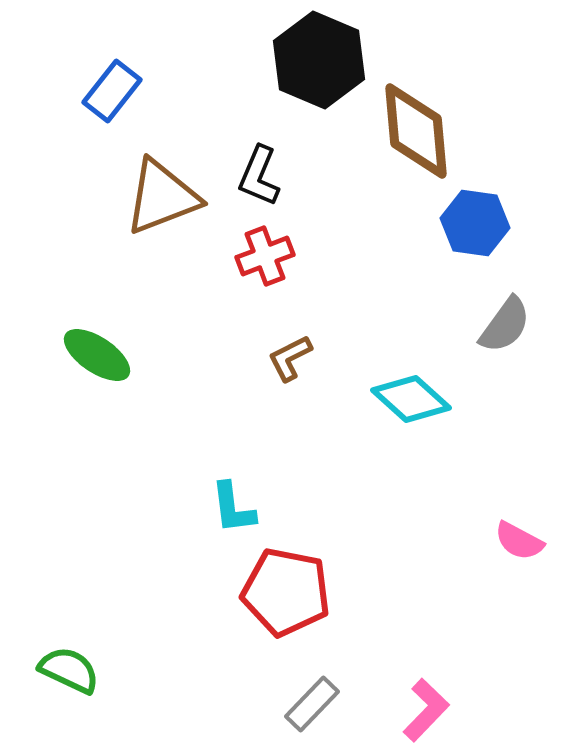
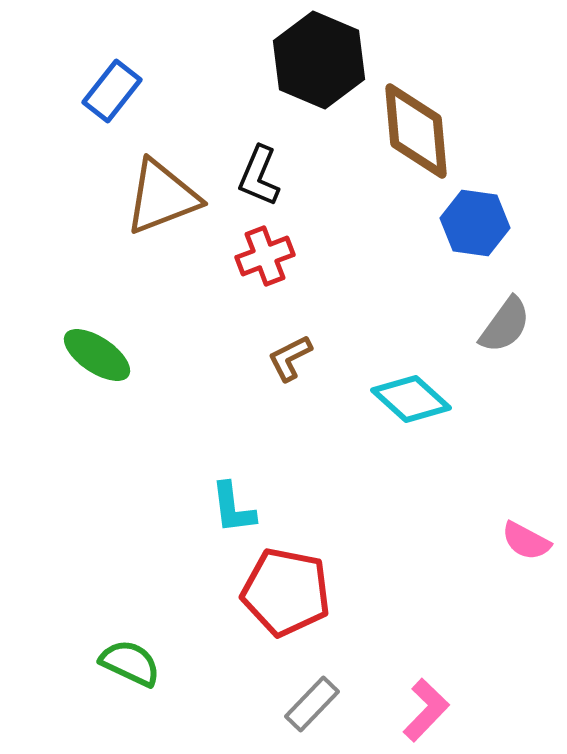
pink semicircle: moved 7 px right
green semicircle: moved 61 px right, 7 px up
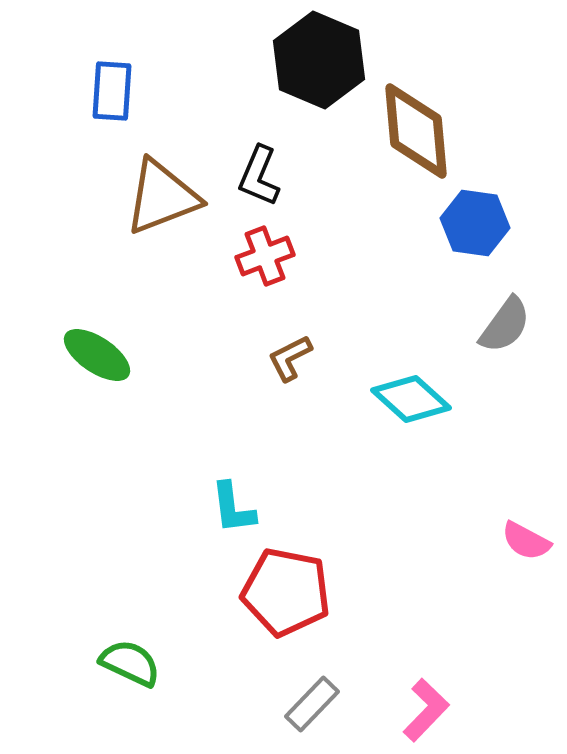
blue rectangle: rotated 34 degrees counterclockwise
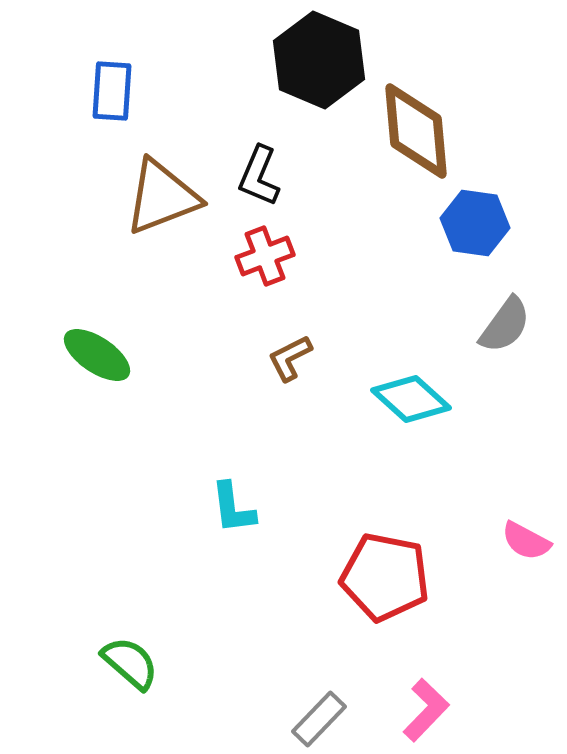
red pentagon: moved 99 px right, 15 px up
green semicircle: rotated 16 degrees clockwise
gray rectangle: moved 7 px right, 15 px down
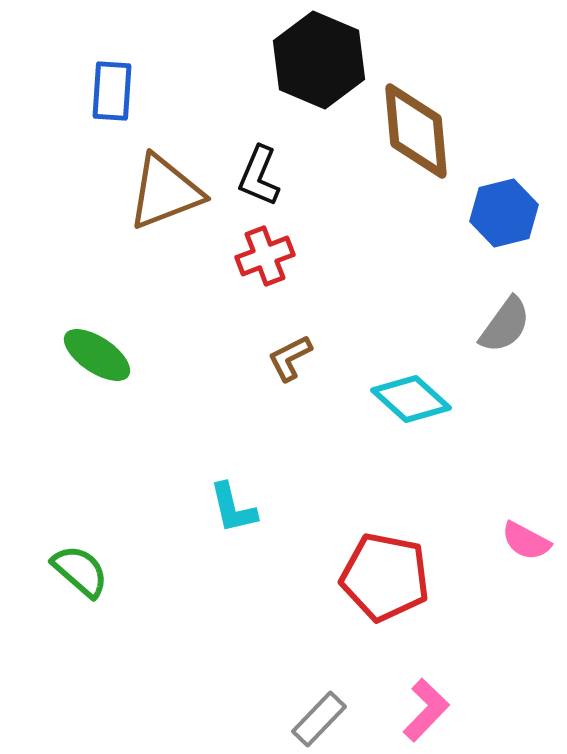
brown triangle: moved 3 px right, 5 px up
blue hexagon: moved 29 px right, 10 px up; rotated 22 degrees counterclockwise
cyan L-shape: rotated 6 degrees counterclockwise
green semicircle: moved 50 px left, 92 px up
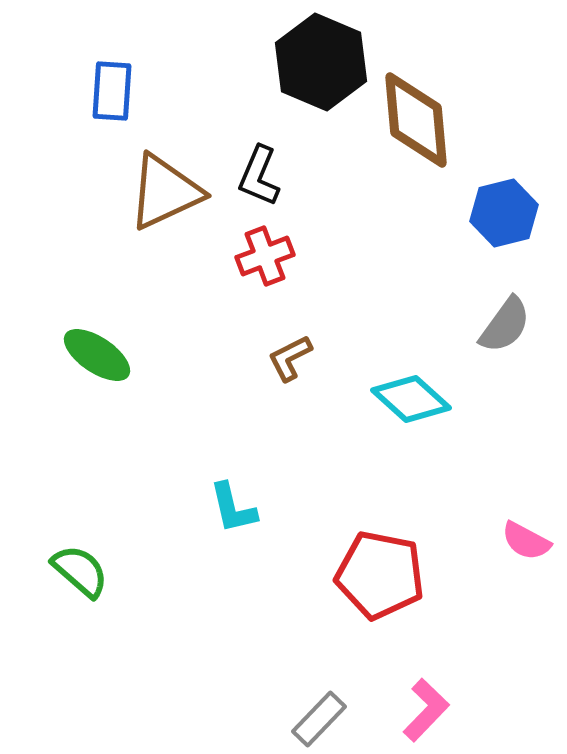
black hexagon: moved 2 px right, 2 px down
brown diamond: moved 11 px up
brown triangle: rotated 4 degrees counterclockwise
red pentagon: moved 5 px left, 2 px up
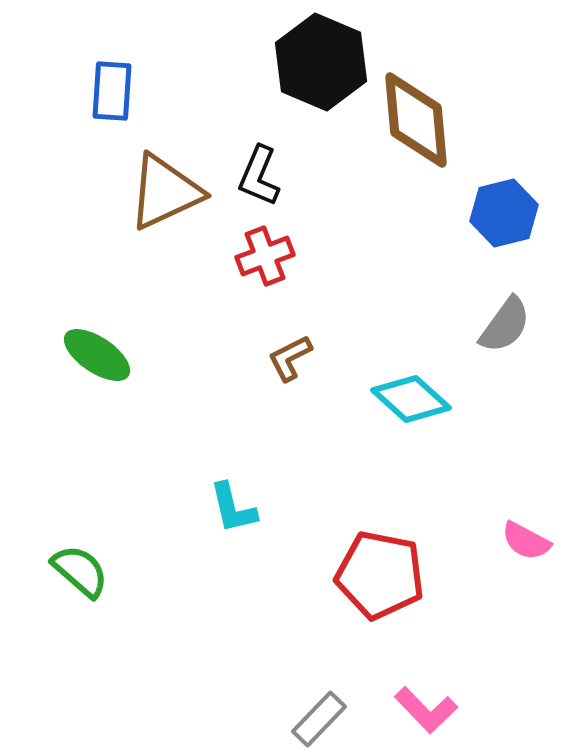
pink L-shape: rotated 92 degrees clockwise
